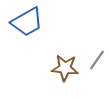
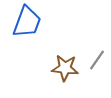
blue trapezoid: rotated 40 degrees counterclockwise
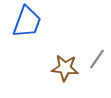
gray line: moved 1 px up
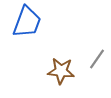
brown star: moved 4 px left, 3 px down
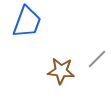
gray line: rotated 10 degrees clockwise
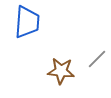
blue trapezoid: rotated 16 degrees counterclockwise
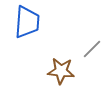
gray line: moved 5 px left, 10 px up
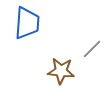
blue trapezoid: moved 1 px down
